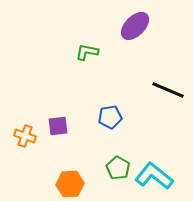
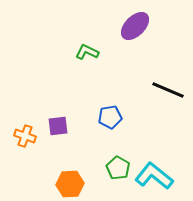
green L-shape: rotated 15 degrees clockwise
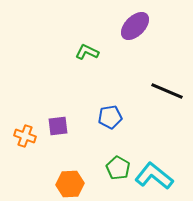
black line: moved 1 px left, 1 px down
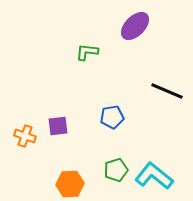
green L-shape: rotated 20 degrees counterclockwise
blue pentagon: moved 2 px right
green pentagon: moved 2 px left, 2 px down; rotated 25 degrees clockwise
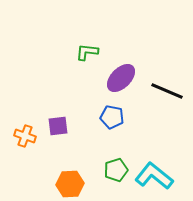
purple ellipse: moved 14 px left, 52 px down
blue pentagon: rotated 20 degrees clockwise
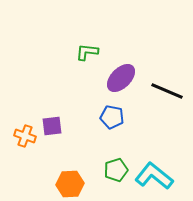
purple square: moved 6 px left
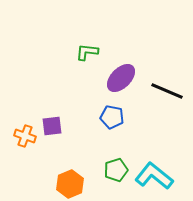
orange hexagon: rotated 20 degrees counterclockwise
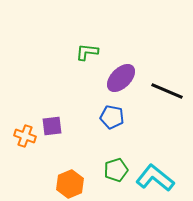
cyan L-shape: moved 1 px right, 2 px down
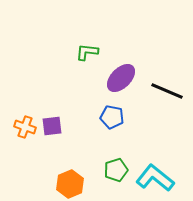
orange cross: moved 9 px up
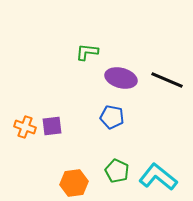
purple ellipse: rotated 60 degrees clockwise
black line: moved 11 px up
green pentagon: moved 1 px right, 1 px down; rotated 30 degrees counterclockwise
cyan L-shape: moved 3 px right, 1 px up
orange hexagon: moved 4 px right, 1 px up; rotated 16 degrees clockwise
